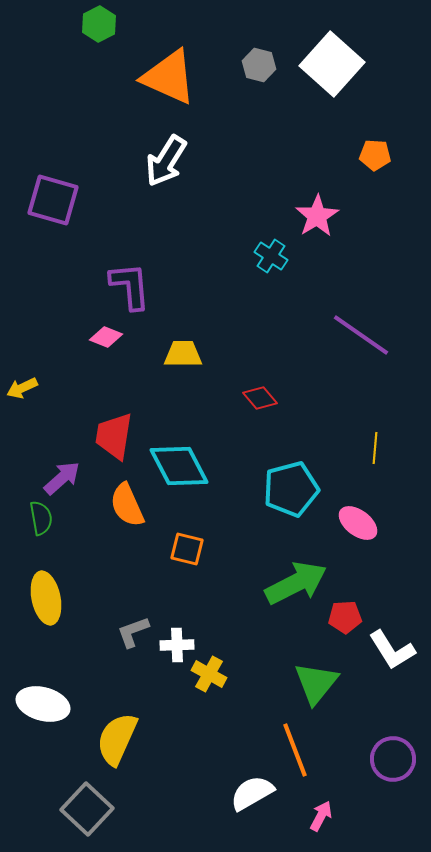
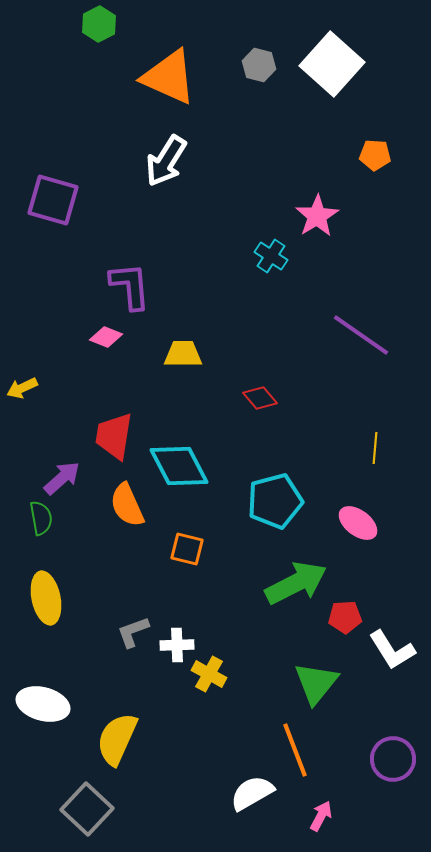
cyan pentagon: moved 16 px left, 12 px down
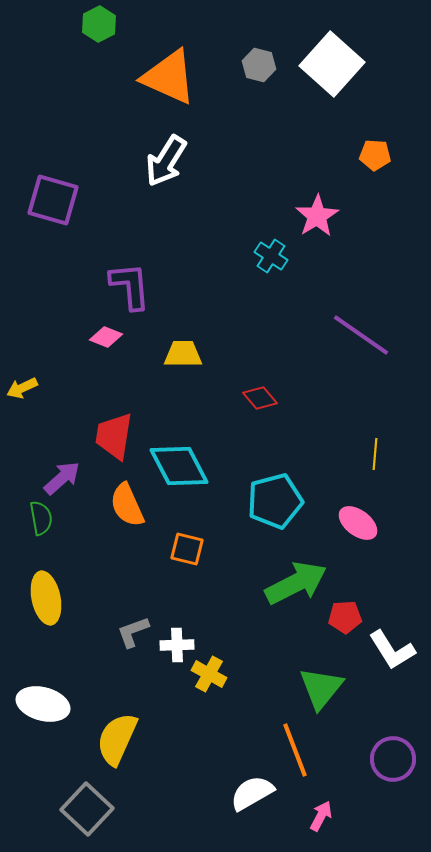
yellow line: moved 6 px down
green triangle: moved 5 px right, 5 px down
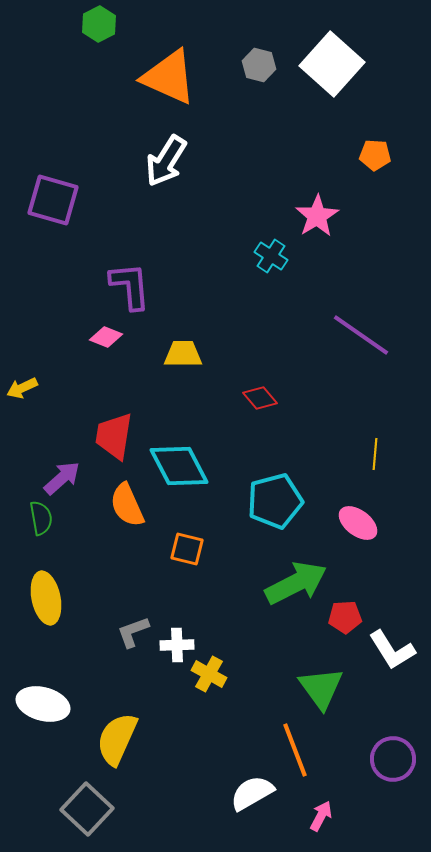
green triangle: rotated 15 degrees counterclockwise
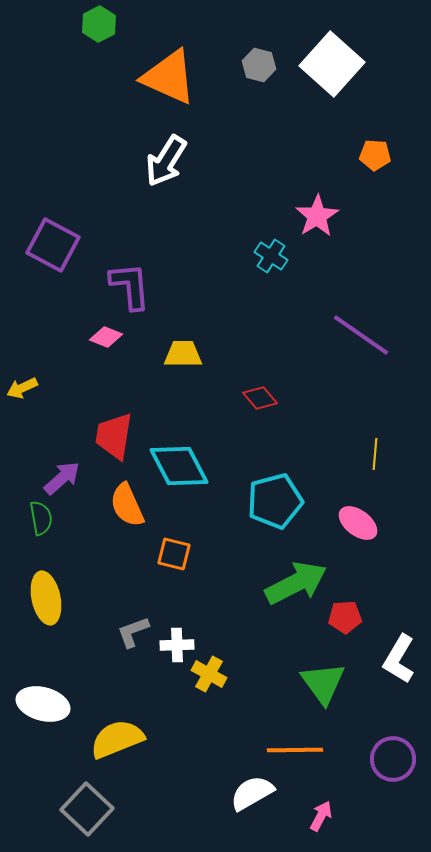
purple square: moved 45 px down; rotated 12 degrees clockwise
orange square: moved 13 px left, 5 px down
white L-shape: moved 7 px right, 9 px down; rotated 63 degrees clockwise
green triangle: moved 2 px right, 5 px up
yellow semicircle: rotated 44 degrees clockwise
orange line: rotated 70 degrees counterclockwise
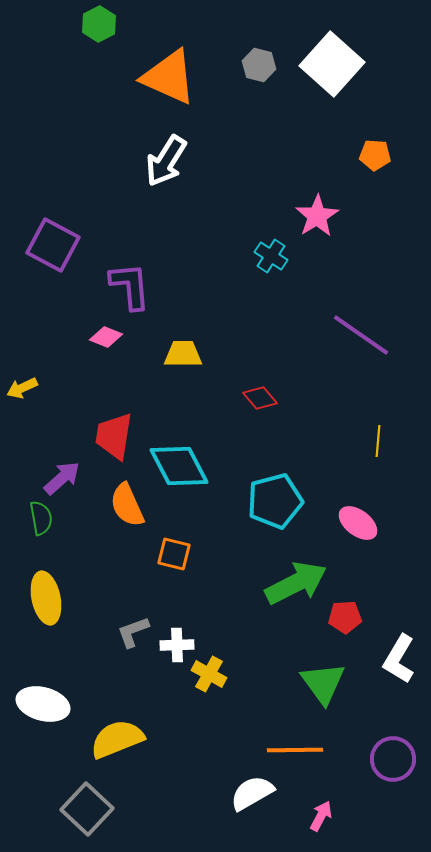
yellow line: moved 3 px right, 13 px up
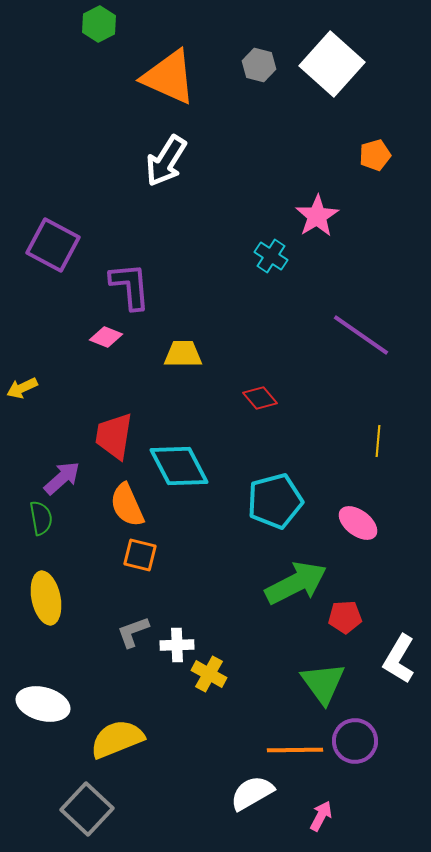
orange pentagon: rotated 20 degrees counterclockwise
orange square: moved 34 px left, 1 px down
purple circle: moved 38 px left, 18 px up
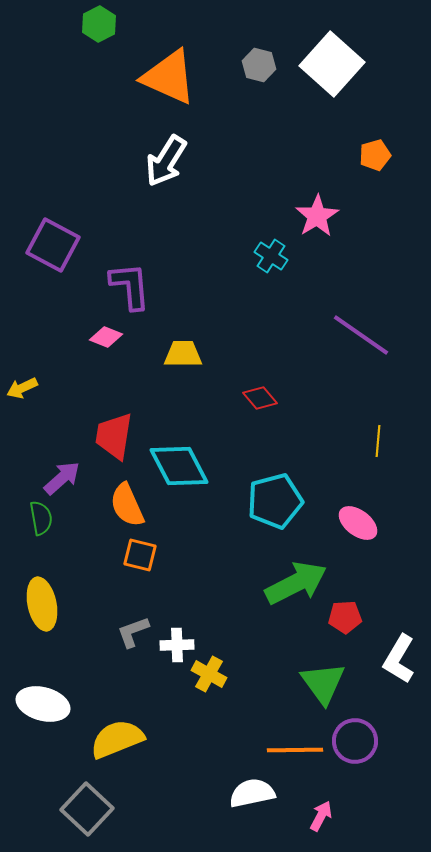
yellow ellipse: moved 4 px left, 6 px down
white semicircle: rotated 18 degrees clockwise
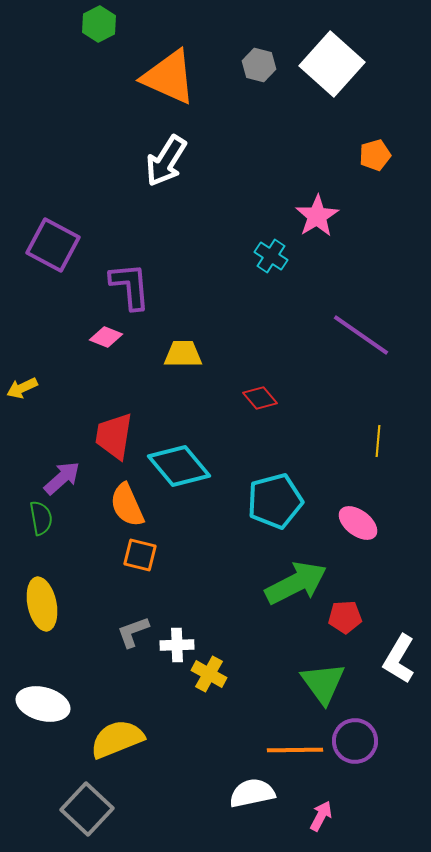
cyan diamond: rotated 12 degrees counterclockwise
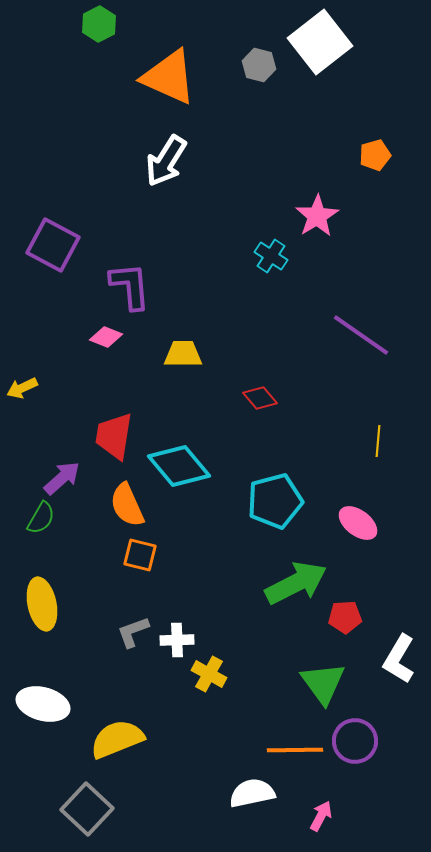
white square: moved 12 px left, 22 px up; rotated 10 degrees clockwise
green semicircle: rotated 40 degrees clockwise
white cross: moved 5 px up
